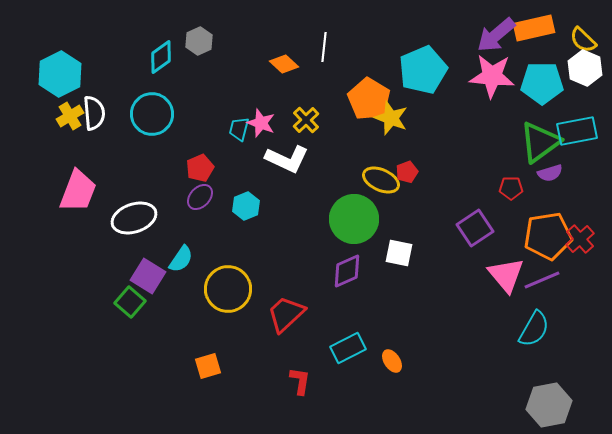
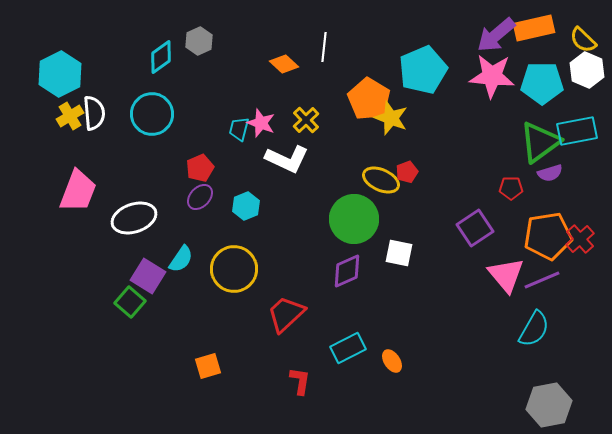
white hexagon at (585, 68): moved 2 px right, 2 px down
yellow circle at (228, 289): moved 6 px right, 20 px up
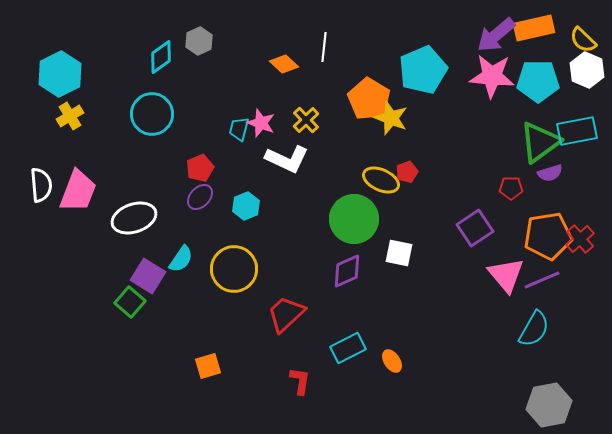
cyan pentagon at (542, 83): moved 4 px left, 2 px up
white semicircle at (94, 113): moved 53 px left, 72 px down
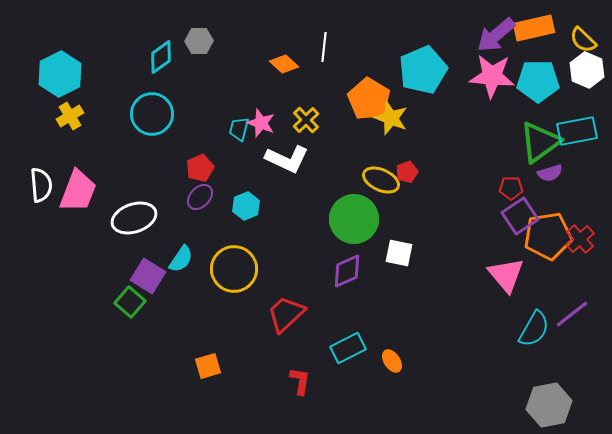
gray hexagon at (199, 41): rotated 24 degrees clockwise
purple square at (475, 228): moved 45 px right, 12 px up
purple line at (542, 280): moved 30 px right, 34 px down; rotated 15 degrees counterclockwise
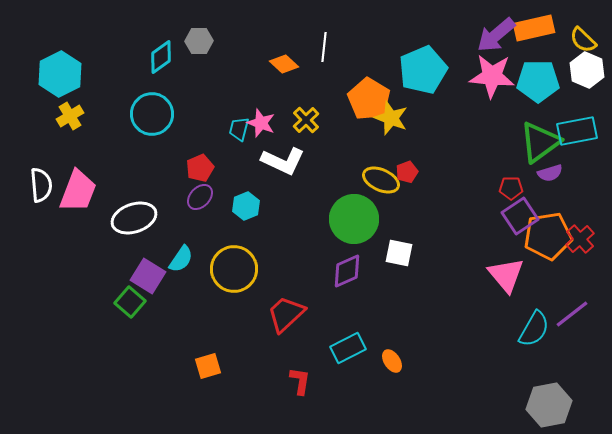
white L-shape at (287, 159): moved 4 px left, 2 px down
